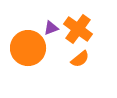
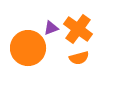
orange semicircle: moved 1 px left, 1 px up; rotated 24 degrees clockwise
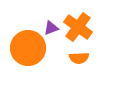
orange cross: moved 2 px up
orange semicircle: rotated 12 degrees clockwise
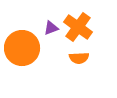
orange circle: moved 6 px left
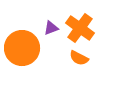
orange cross: moved 2 px right, 1 px down
orange semicircle: rotated 30 degrees clockwise
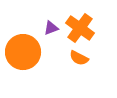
orange circle: moved 1 px right, 4 px down
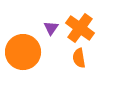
purple triangle: rotated 35 degrees counterclockwise
orange semicircle: rotated 54 degrees clockwise
